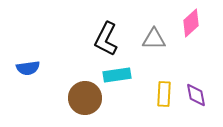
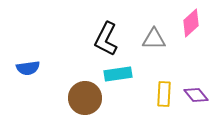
cyan rectangle: moved 1 px right, 1 px up
purple diamond: rotated 30 degrees counterclockwise
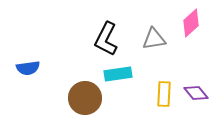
gray triangle: rotated 10 degrees counterclockwise
purple diamond: moved 2 px up
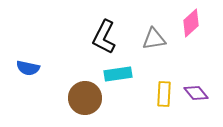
black L-shape: moved 2 px left, 2 px up
blue semicircle: rotated 20 degrees clockwise
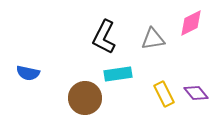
pink diamond: rotated 16 degrees clockwise
gray triangle: moved 1 px left
blue semicircle: moved 5 px down
yellow rectangle: rotated 30 degrees counterclockwise
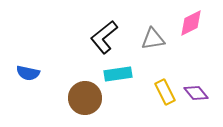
black L-shape: rotated 24 degrees clockwise
yellow rectangle: moved 1 px right, 2 px up
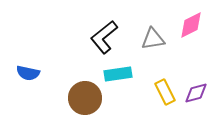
pink diamond: moved 2 px down
purple diamond: rotated 65 degrees counterclockwise
